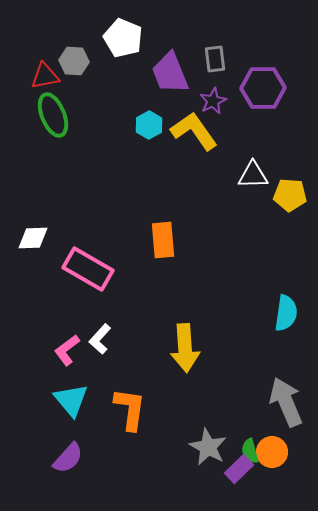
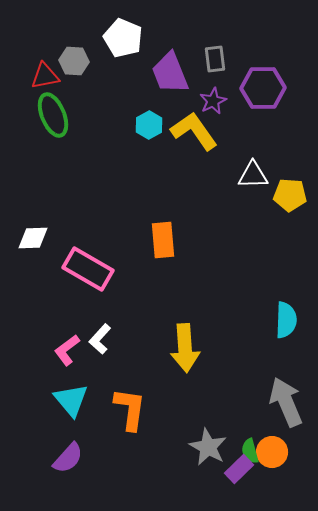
cyan semicircle: moved 7 px down; rotated 6 degrees counterclockwise
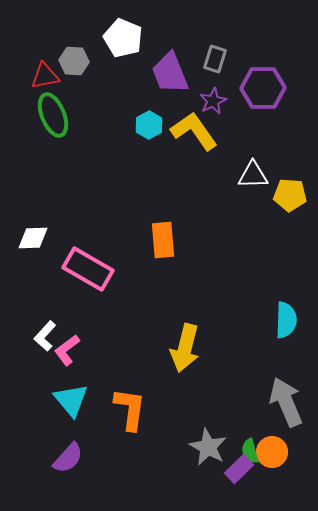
gray rectangle: rotated 24 degrees clockwise
white L-shape: moved 55 px left, 3 px up
yellow arrow: rotated 18 degrees clockwise
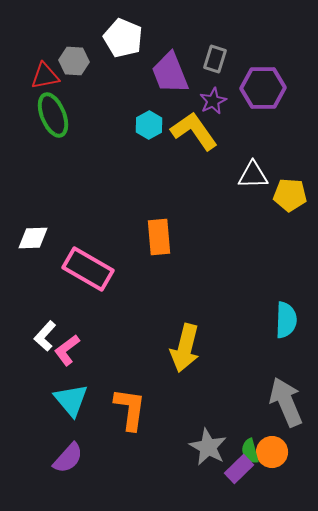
orange rectangle: moved 4 px left, 3 px up
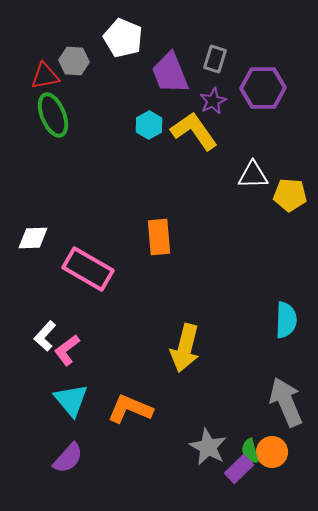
orange L-shape: rotated 75 degrees counterclockwise
